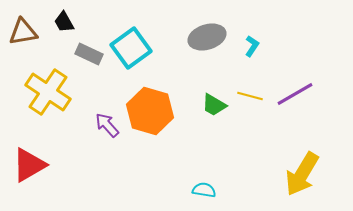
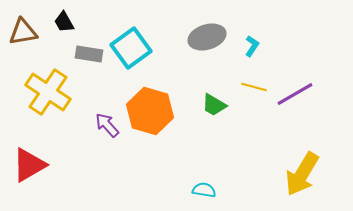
gray rectangle: rotated 16 degrees counterclockwise
yellow line: moved 4 px right, 9 px up
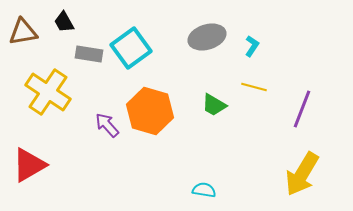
purple line: moved 7 px right, 15 px down; rotated 39 degrees counterclockwise
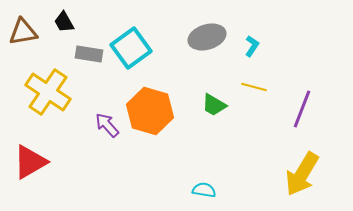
red triangle: moved 1 px right, 3 px up
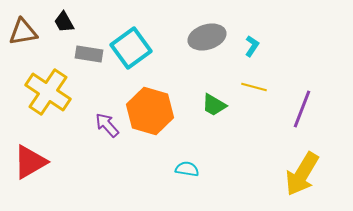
cyan semicircle: moved 17 px left, 21 px up
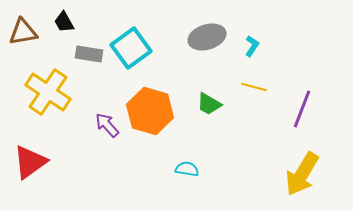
green trapezoid: moved 5 px left, 1 px up
red triangle: rotated 6 degrees counterclockwise
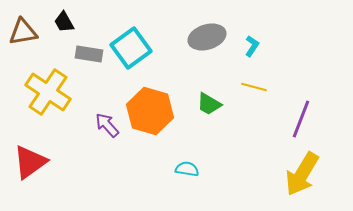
purple line: moved 1 px left, 10 px down
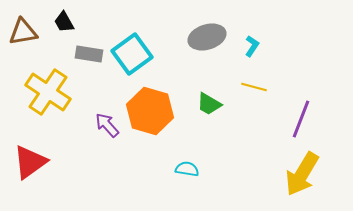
cyan square: moved 1 px right, 6 px down
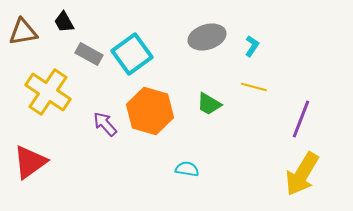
gray rectangle: rotated 20 degrees clockwise
purple arrow: moved 2 px left, 1 px up
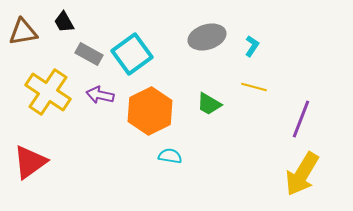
orange hexagon: rotated 18 degrees clockwise
purple arrow: moved 5 px left, 29 px up; rotated 36 degrees counterclockwise
cyan semicircle: moved 17 px left, 13 px up
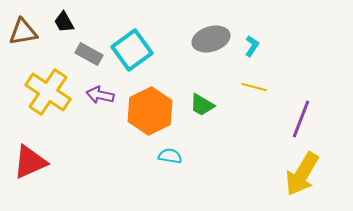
gray ellipse: moved 4 px right, 2 px down
cyan square: moved 4 px up
green trapezoid: moved 7 px left, 1 px down
red triangle: rotated 12 degrees clockwise
